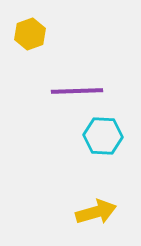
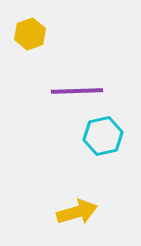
cyan hexagon: rotated 15 degrees counterclockwise
yellow arrow: moved 19 px left
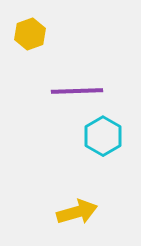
cyan hexagon: rotated 18 degrees counterclockwise
